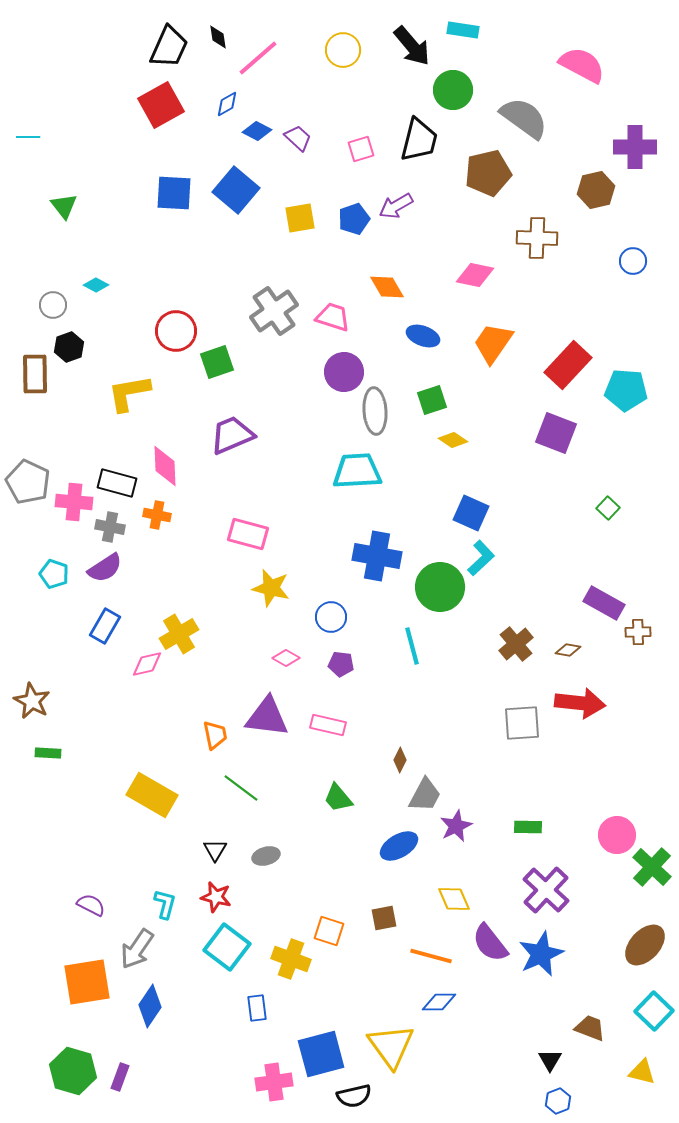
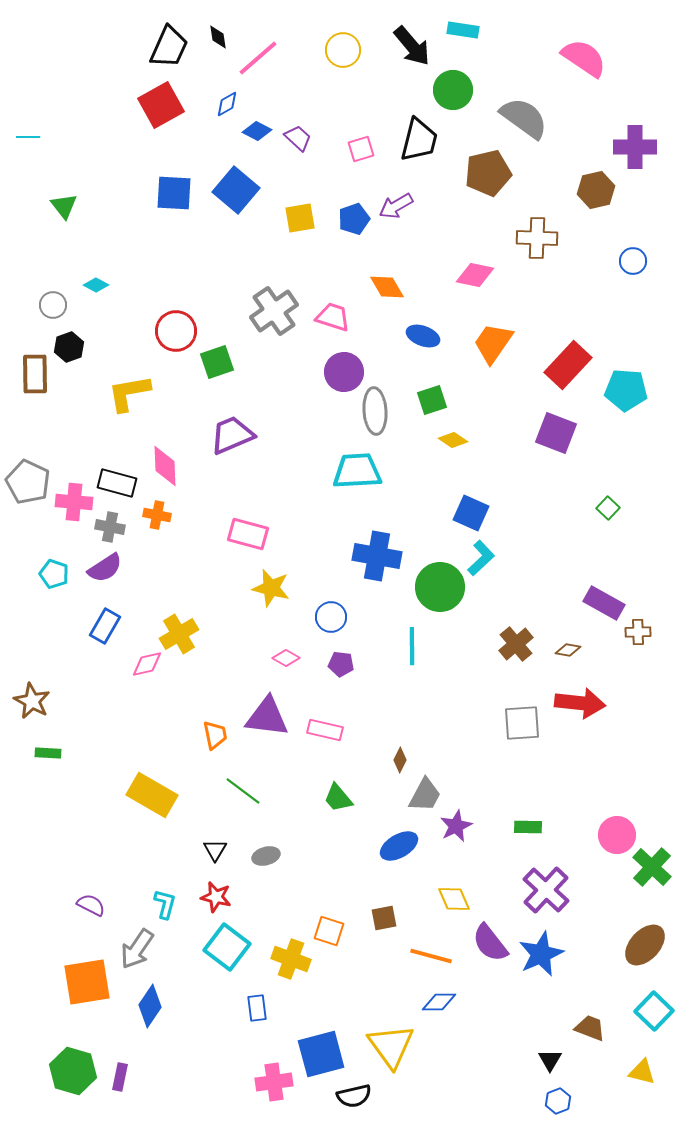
pink semicircle at (582, 65): moved 2 px right, 7 px up; rotated 6 degrees clockwise
cyan line at (412, 646): rotated 15 degrees clockwise
pink rectangle at (328, 725): moved 3 px left, 5 px down
green line at (241, 788): moved 2 px right, 3 px down
purple rectangle at (120, 1077): rotated 8 degrees counterclockwise
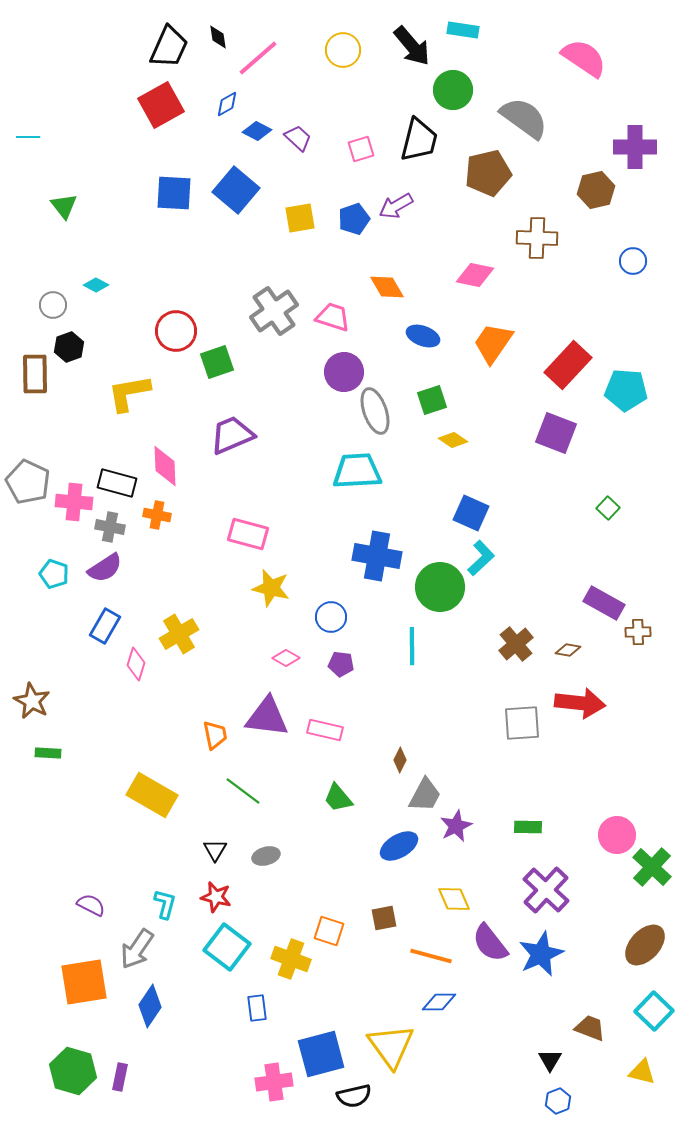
gray ellipse at (375, 411): rotated 15 degrees counterclockwise
pink diamond at (147, 664): moved 11 px left; rotated 60 degrees counterclockwise
orange square at (87, 982): moved 3 px left
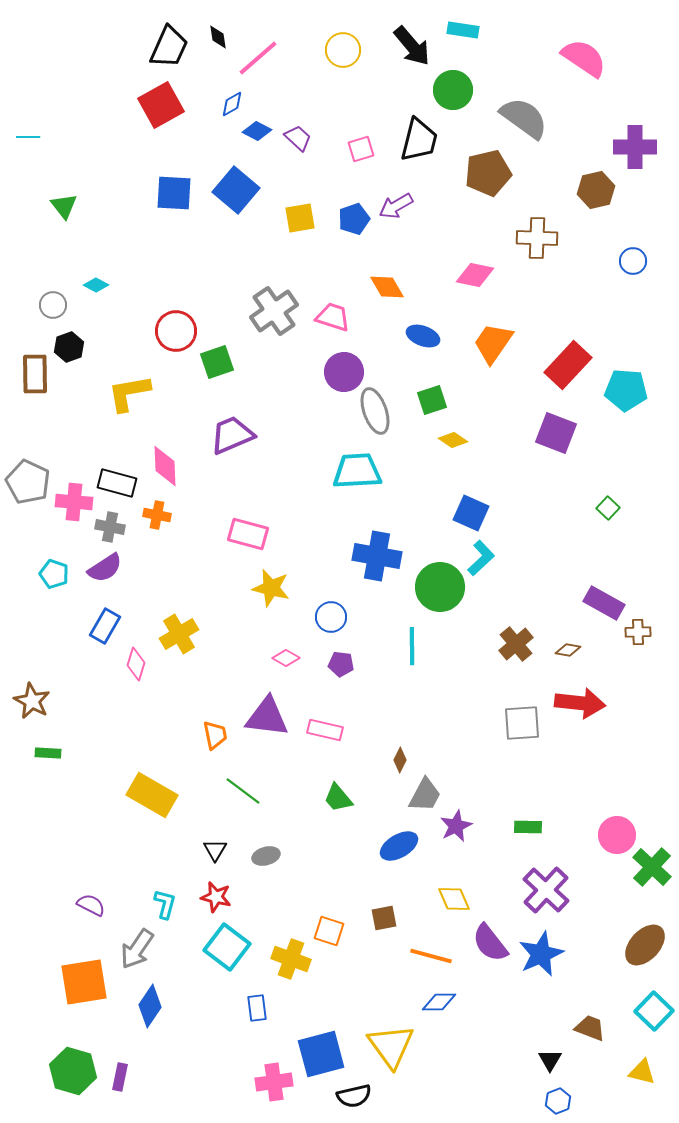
blue diamond at (227, 104): moved 5 px right
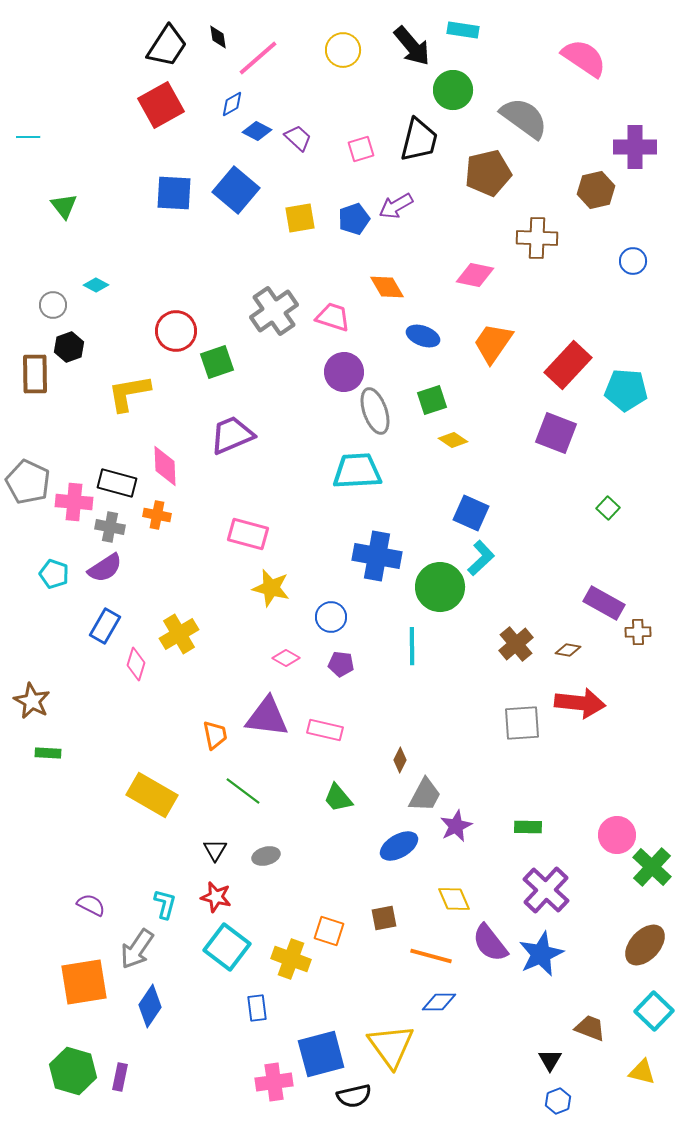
black trapezoid at (169, 47): moved 2 px left, 1 px up; rotated 9 degrees clockwise
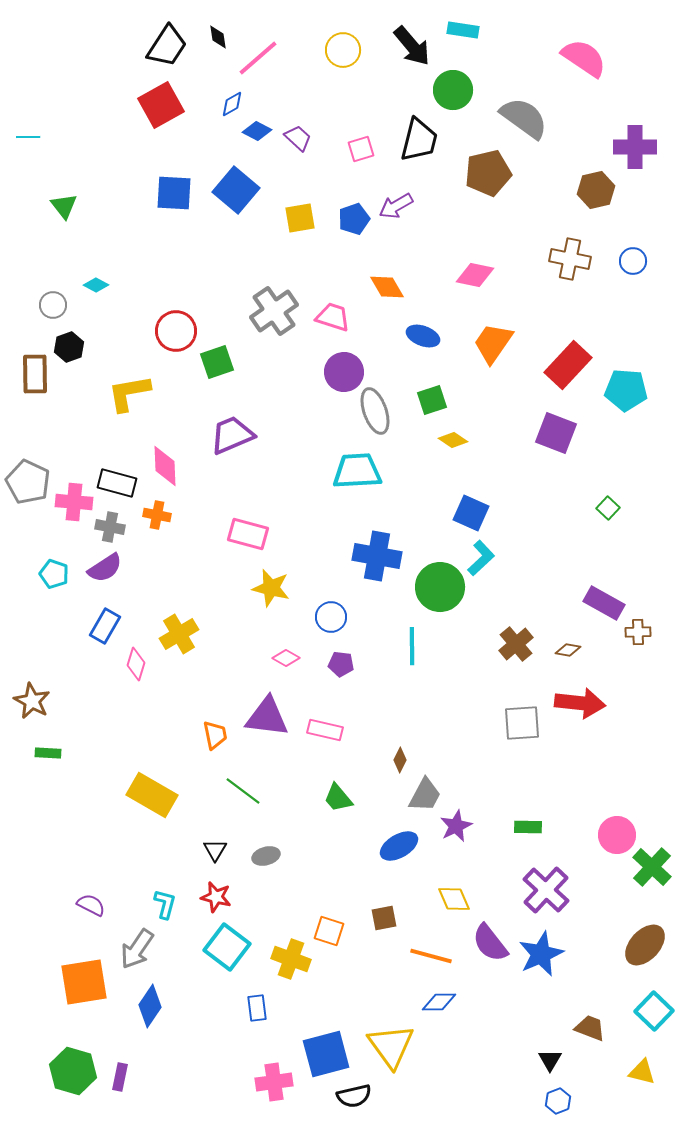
brown cross at (537, 238): moved 33 px right, 21 px down; rotated 9 degrees clockwise
blue square at (321, 1054): moved 5 px right
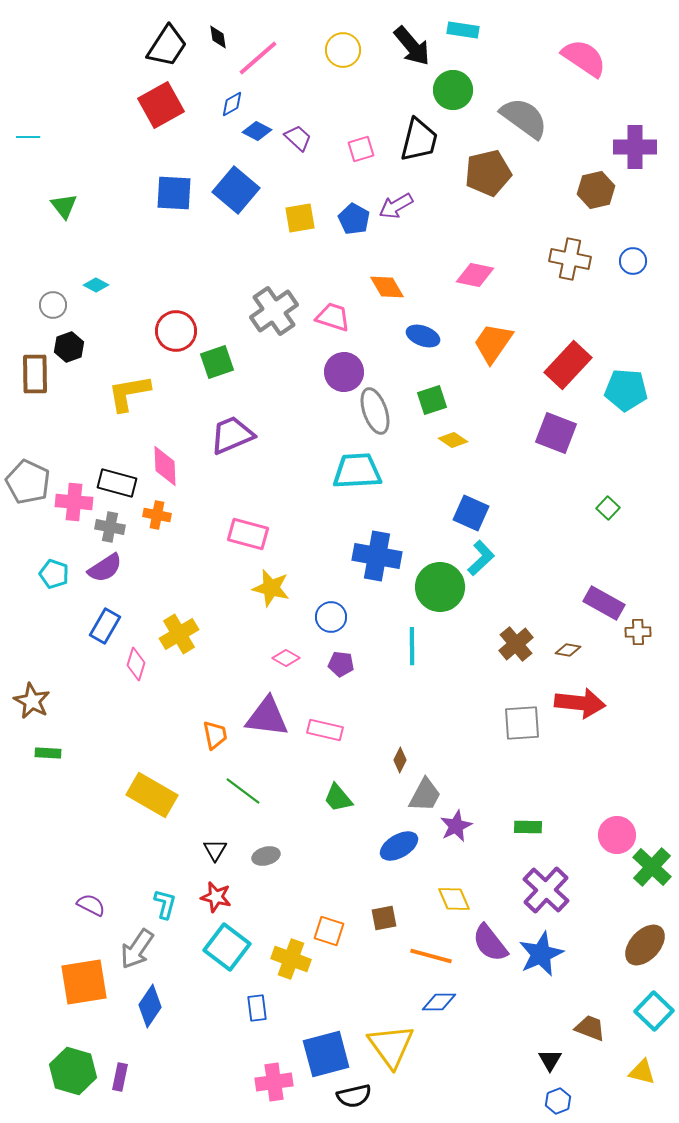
blue pentagon at (354, 219): rotated 24 degrees counterclockwise
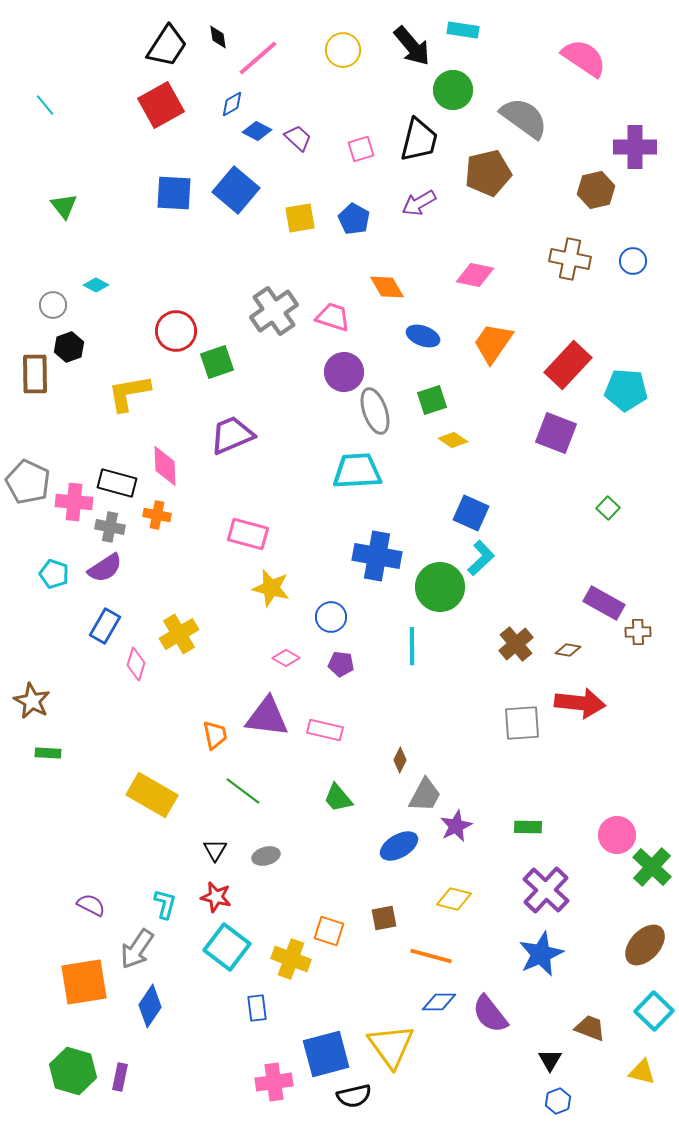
cyan line at (28, 137): moved 17 px right, 32 px up; rotated 50 degrees clockwise
purple arrow at (396, 206): moved 23 px right, 3 px up
yellow diamond at (454, 899): rotated 52 degrees counterclockwise
purple semicircle at (490, 943): moved 71 px down
